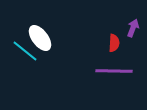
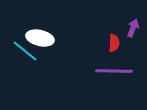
white ellipse: rotated 40 degrees counterclockwise
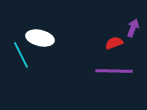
red semicircle: rotated 114 degrees counterclockwise
cyan line: moved 4 px left, 4 px down; rotated 24 degrees clockwise
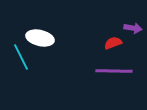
purple arrow: rotated 78 degrees clockwise
red semicircle: moved 1 px left
cyan line: moved 2 px down
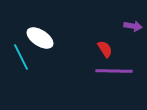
purple arrow: moved 2 px up
white ellipse: rotated 20 degrees clockwise
red semicircle: moved 8 px left, 6 px down; rotated 78 degrees clockwise
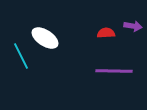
white ellipse: moved 5 px right
red semicircle: moved 1 px right, 16 px up; rotated 60 degrees counterclockwise
cyan line: moved 1 px up
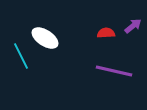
purple arrow: rotated 48 degrees counterclockwise
purple line: rotated 12 degrees clockwise
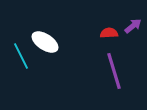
red semicircle: moved 3 px right
white ellipse: moved 4 px down
purple line: rotated 60 degrees clockwise
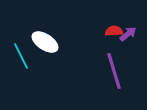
purple arrow: moved 5 px left, 8 px down
red semicircle: moved 5 px right, 2 px up
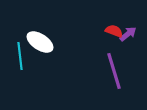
red semicircle: rotated 24 degrees clockwise
white ellipse: moved 5 px left
cyan line: moved 1 px left; rotated 20 degrees clockwise
